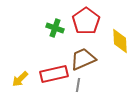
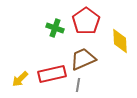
red rectangle: moved 2 px left
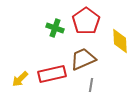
gray line: moved 13 px right
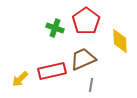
red rectangle: moved 3 px up
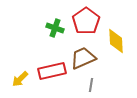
yellow diamond: moved 4 px left
brown trapezoid: moved 1 px up
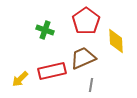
green cross: moved 10 px left, 2 px down
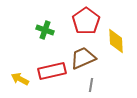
yellow arrow: rotated 72 degrees clockwise
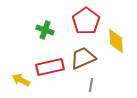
red rectangle: moved 2 px left, 4 px up
yellow arrow: moved 1 px right, 1 px down
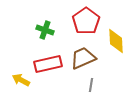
red rectangle: moved 2 px left, 3 px up
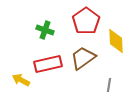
brown trapezoid: rotated 12 degrees counterclockwise
gray line: moved 18 px right
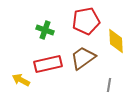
red pentagon: rotated 24 degrees clockwise
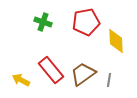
red pentagon: moved 1 px down
green cross: moved 2 px left, 8 px up
brown trapezoid: moved 16 px down
red rectangle: moved 3 px right, 6 px down; rotated 64 degrees clockwise
gray line: moved 5 px up
